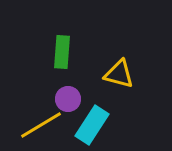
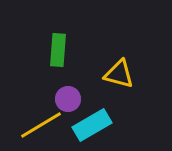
green rectangle: moved 4 px left, 2 px up
cyan rectangle: rotated 27 degrees clockwise
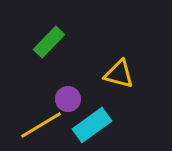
green rectangle: moved 9 px left, 8 px up; rotated 40 degrees clockwise
cyan rectangle: rotated 6 degrees counterclockwise
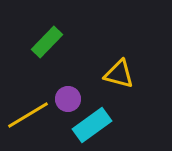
green rectangle: moved 2 px left
yellow line: moved 13 px left, 10 px up
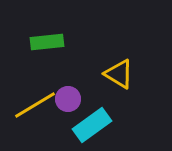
green rectangle: rotated 40 degrees clockwise
yellow triangle: rotated 16 degrees clockwise
yellow line: moved 7 px right, 10 px up
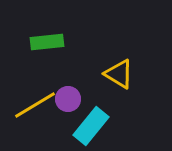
cyan rectangle: moved 1 px left, 1 px down; rotated 15 degrees counterclockwise
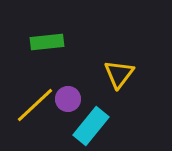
yellow triangle: rotated 36 degrees clockwise
yellow line: rotated 12 degrees counterclockwise
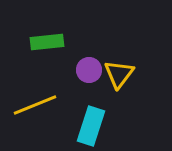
purple circle: moved 21 px right, 29 px up
yellow line: rotated 21 degrees clockwise
cyan rectangle: rotated 21 degrees counterclockwise
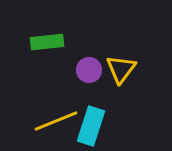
yellow triangle: moved 2 px right, 5 px up
yellow line: moved 21 px right, 16 px down
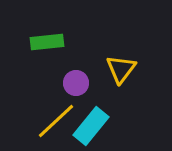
purple circle: moved 13 px left, 13 px down
yellow line: rotated 21 degrees counterclockwise
cyan rectangle: rotated 21 degrees clockwise
